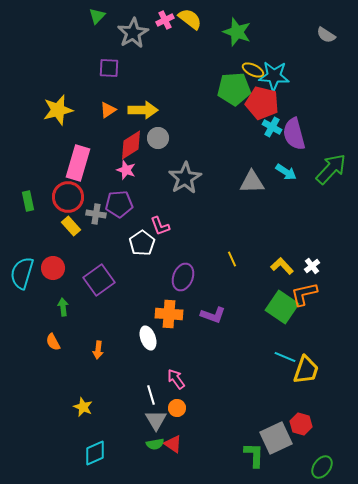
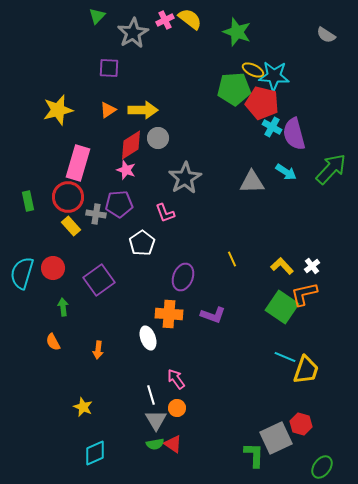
pink L-shape at (160, 226): moved 5 px right, 13 px up
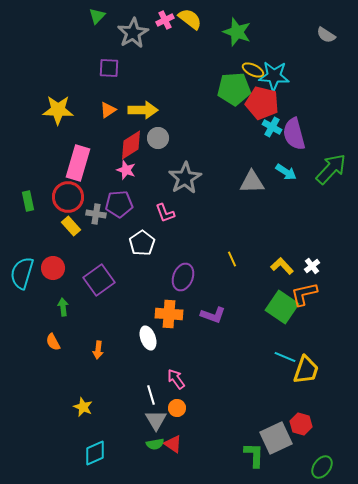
yellow star at (58, 110): rotated 16 degrees clockwise
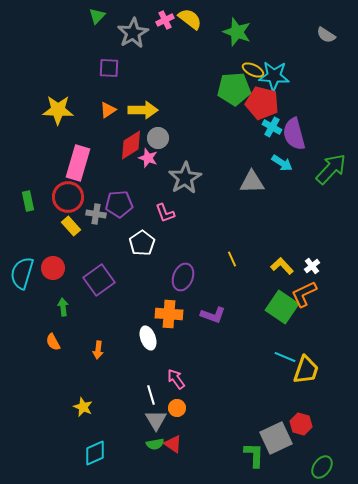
pink star at (126, 170): moved 22 px right, 12 px up
cyan arrow at (286, 172): moved 4 px left, 9 px up
orange L-shape at (304, 294): rotated 12 degrees counterclockwise
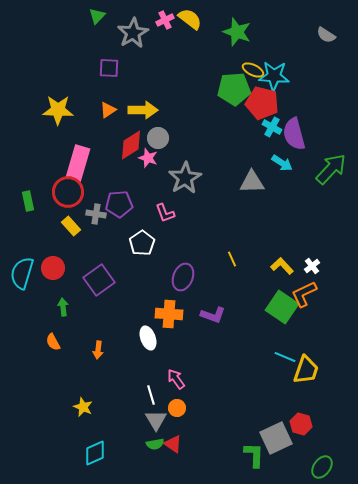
red circle at (68, 197): moved 5 px up
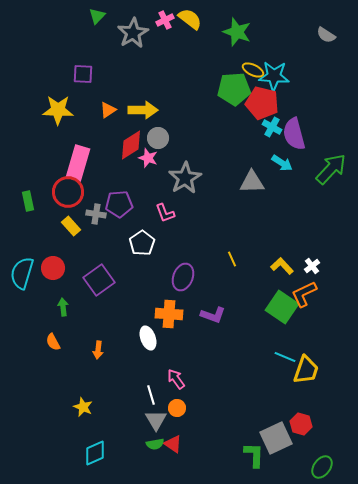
purple square at (109, 68): moved 26 px left, 6 px down
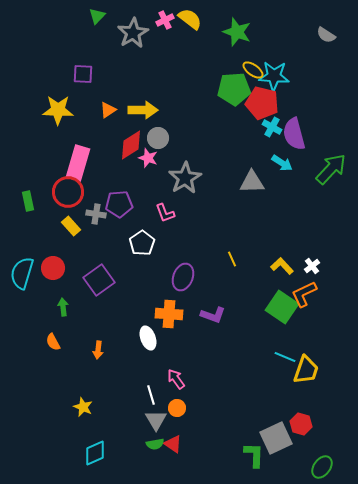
yellow ellipse at (253, 70): rotated 10 degrees clockwise
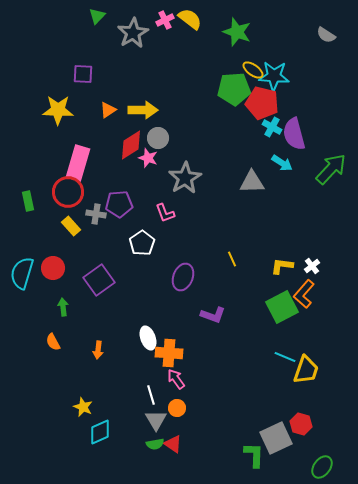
yellow L-shape at (282, 266): rotated 40 degrees counterclockwise
orange L-shape at (304, 294): rotated 24 degrees counterclockwise
green square at (282, 307): rotated 28 degrees clockwise
orange cross at (169, 314): moved 39 px down
cyan diamond at (95, 453): moved 5 px right, 21 px up
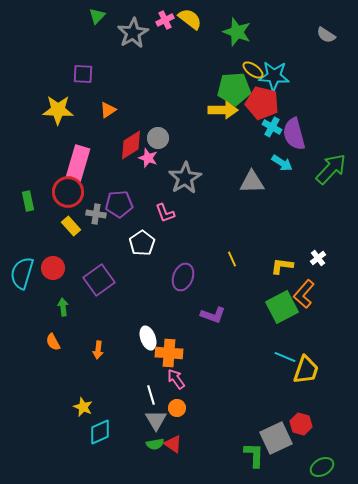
yellow arrow at (143, 110): moved 80 px right
white cross at (312, 266): moved 6 px right, 8 px up
green ellipse at (322, 467): rotated 25 degrees clockwise
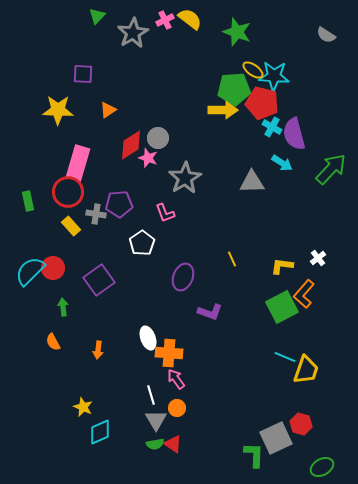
cyan semicircle at (22, 273): moved 8 px right, 2 px up; rotated 28 degrees clockwise
purple L-shape at (213, 315): moved 3 px left, 3 px up
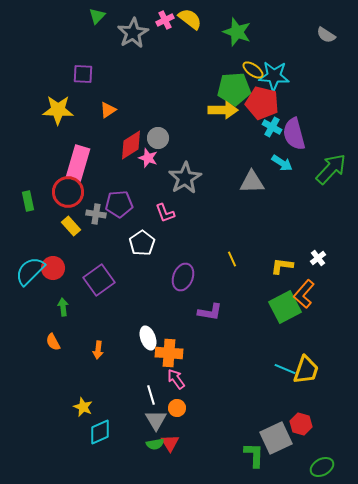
green square at (282, 307): moved 3 px right
purple L-shape at (210, 312): rotated 10 degrees counterclockwise
cyan line at (285, 357): moved 12 px down
red triangle at (173, 444): moved 3 px left, 1 px up; rotated 24 degrees clockwise
